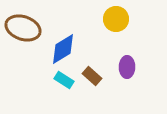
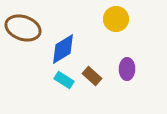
purple ellipse: moved 2 px down
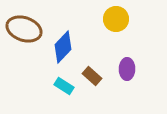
brown ellipse: moved 1 px right, 1 px down
blue diamond: moved 2 px up; rotated 16 degrees counterclockwise
cyan rectangle: moved 6 px down
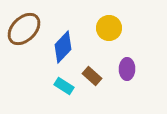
yellow circle: moved 7 px left, 9 px down
brown ellipse: rotated 64 degrees counterclockwise
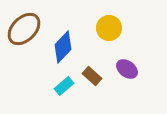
purple ellipse: rotated 55 degrees counterclockwise
cyan rectangle: rotated 72 degrees counterclockwise
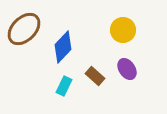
yellow circle: moved 14 px right, 2 px down
purple ellipse: rotated 20 degrees clockwise
brown rectangle: moved 3 px right
cyan rectangle: rotated 24 degrees counterclockwise
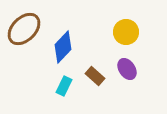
yellow circle: moved 3 px right, 2 px down
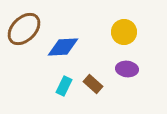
yellow circle: moved 2 px left
blue diamond: rotated 44 degrees clockwise
purple ellipse: rotated 50 degrees counterclockwise
brown rectangle: moved 2 px left, 8 px down
